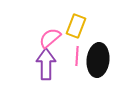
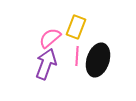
yellow rectangle: moved 1 px down
black ellipse: rotated 12 degrees clockwise
purple arrow: rotated 20 degrees clockwise
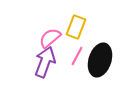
pink line: rotated 24 degrees clockwise
black ellipse: moved 2 px right
purple arrow: moved 1 px left, 2 px up
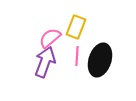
pink line: rotated 24 degrees counterclockwise
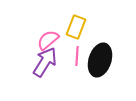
pink semicircle: moved 2 px left, 2 px down
purple arrow: rotated 12 degrees clockwise
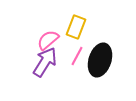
pink line: rotated 24 degrees clockwise
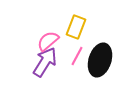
pink semicircle: moved 1 px down
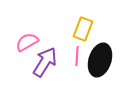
yellow rectangle: moved 7 px right, 2 px down
pink semicircle: moved 21 px left, 1 px down; rotated 10 degrees clockwise
pink line: rotated 24 degrees counterclockwise
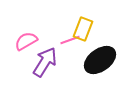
pink semicircle: moved 1 px left, 1 px up
pink line: moved 7 px left, 16 px up; rotated 66 degrees clockwise
black ellipse: rotated 36 degrees clockwise
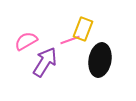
black ellipse: rotated 44 degrees counterclockwise
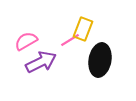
pink line: rotated 12 degrees counterclockwise
purple arrow: moved 4 px left; rotated 32 degrees clockwise
